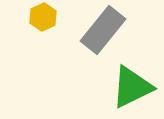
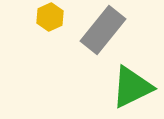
yellow hexagon: moved 7 px right
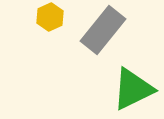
green triangle: moved 1 px right, 2 px down
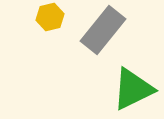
yellow hexagon: rotated 12 degrees clockwise
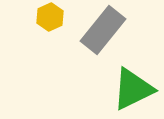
yellow hexagon: rotated 12 degrees counterclockwise
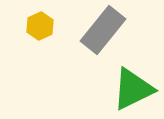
yellow hexagon: moved 10 px left, 9 px down
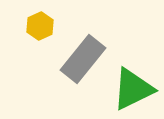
gray rectangle: moved 20 px left, 29 px down
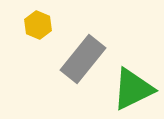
yellow hexagon: moved 2 px left, 1 px up; rotated 12 degrees counterclockwise
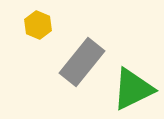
gray rectangle: moved 1 px left, 3 px down
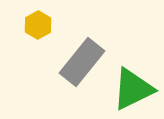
yellow hexagon: rotated 8 degrees clockwise
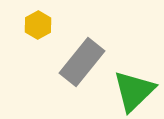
green triangle: moved 1 px right, 2 px down; rotated 18 degrees counterclockwise
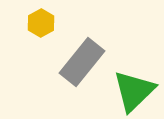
yellow hexagon: moved 3 px right, 2 px up
